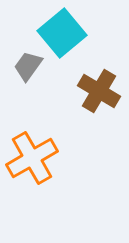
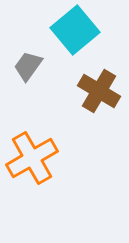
cyan square: moved 13 px right, 3 px up
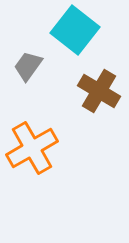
cyan square: rotated 12 degrees counterclockwise
orange cross: moved 10 px up
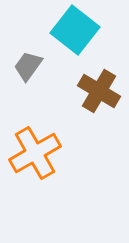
orange cross: moved 3 px right, 5 px down
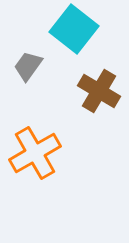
cyan square: moved 1 px left, 1 px up
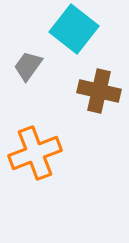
brown cross: rotated 18 degrees counterclockwise
orange cross: rotated 9 degrees clockwise
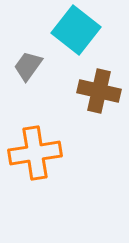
cyan square: moved 2 px right, 1 px down
orange cross: rotated 12 degrees clockwise
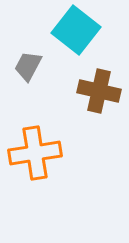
gray trapezoid: rotated 8 degrees counterclockwise
